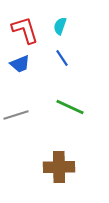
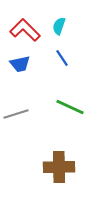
cyan semicircle: moved 1 px left
red L-shape: rotated 28 degrees counterclockwise
blue trapezoid: rotated 10 degrees clockwise
gray line: moved 1 px up
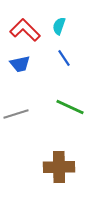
blue line: moved 2 px right
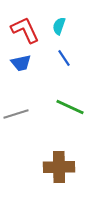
red L-shape: rotated 20 degrees clockwise
blue trapezoid: moved 1 px right, 1 px up
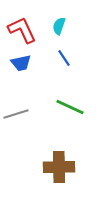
red L-shape: moved 3 px left
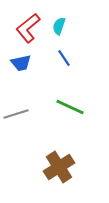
red L-shape: moved 6 px right, 2 px up; rotated 104 degrees counterclockwise
brown cross: rotated 32 degrees counterclockwise
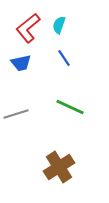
cyan semicircle: moved 1 px up
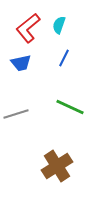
blue line: rotated 60 degrees clockwise
brown cross: moved 2 px left, 1 px up
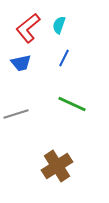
green line: moved 2 px right, 3 px up
